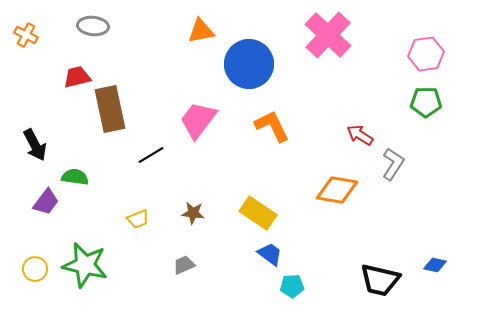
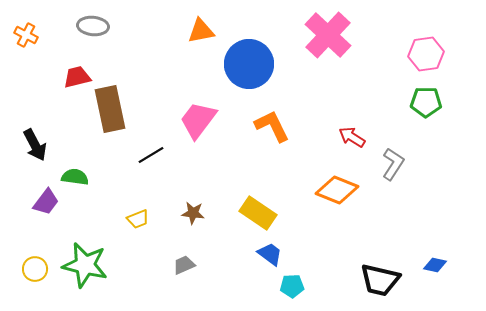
red arrow: moved 8 px left, 2 px down
orange diamond: rotated 12 degrees clockwise
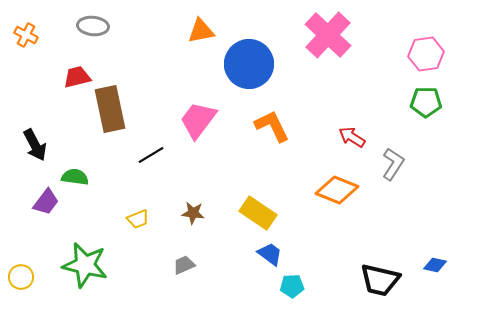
yellow circle: moved 14 px left, 8 px down
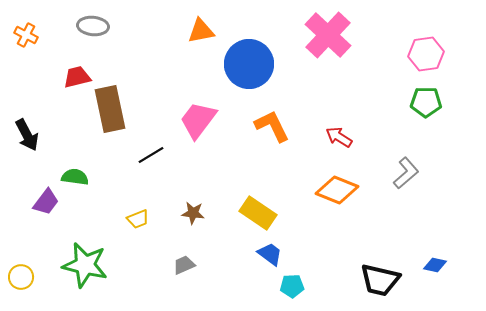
red arrow: moved 13 px left
black arrow: moved 8 px left, 10 px up
gray L-shape: moved 13 px right, 9 px down; rotated 16 degrees clockwise
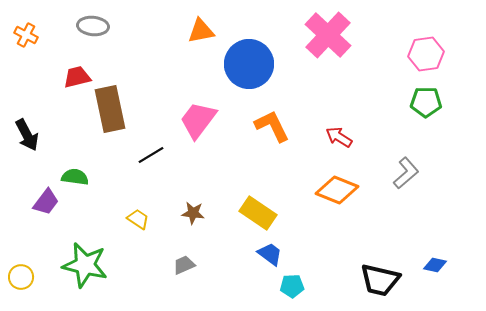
yellow trapezoid: rotated 125 degrees counterclockwise
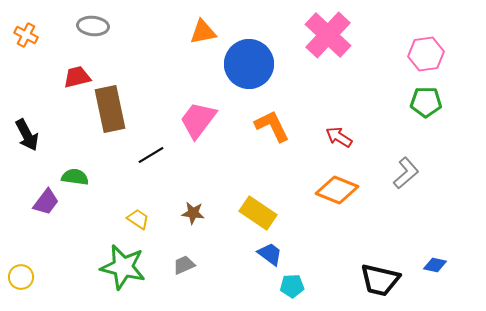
orange triangle: moved 2 px right, 1 px down
green star: moved 38 px right, 2 px down
